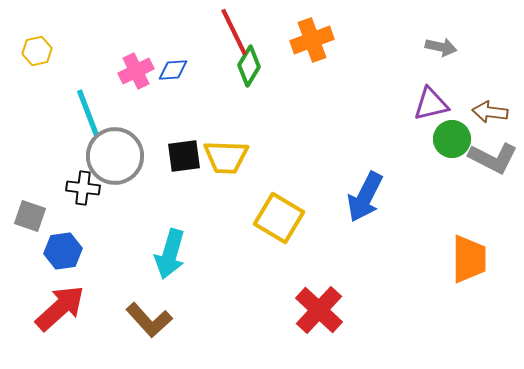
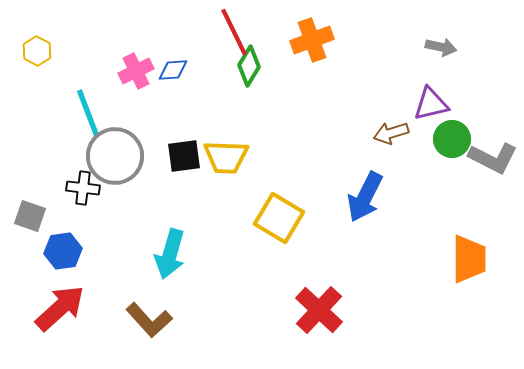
yellow hexagon: rotated 20 degrees counterclockwise
brown arrow: moved 99 px left, 21 px down; rotated 24 degrees counterclockwise
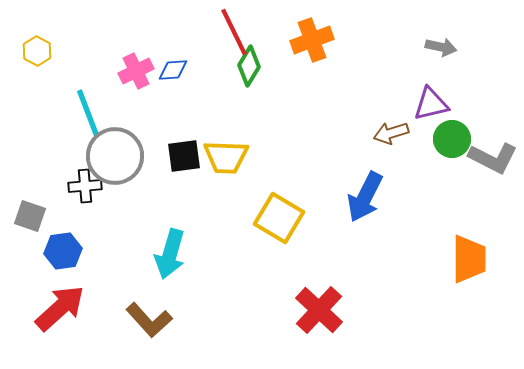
black cross: moved 2 px right, 2 px up; rotated 12 degrees counterclockwise
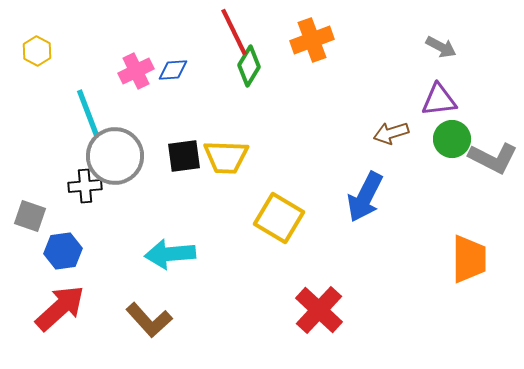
gray arrow: rotated 16 degrees clockwise
purple triangle: moved 8 px right, 4 px up; rotated 6 degrees clockwise
cyan arrow: rotated 69 degrees clockwise
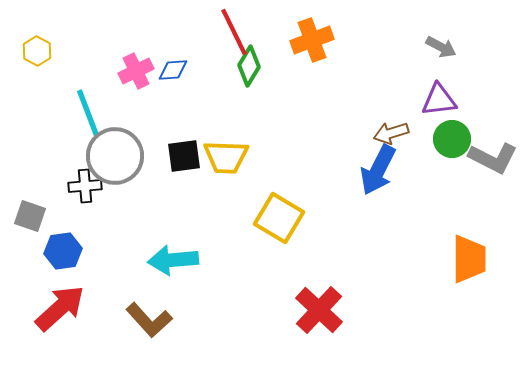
blue arrow: moved 13 px right, 27 px up
cyan arrow: moved 3 px right, 6 px down
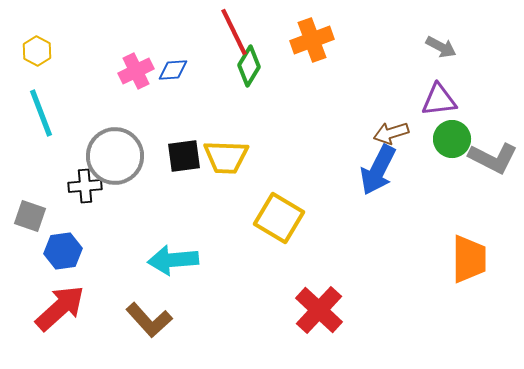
cyan line: moved 47 px left
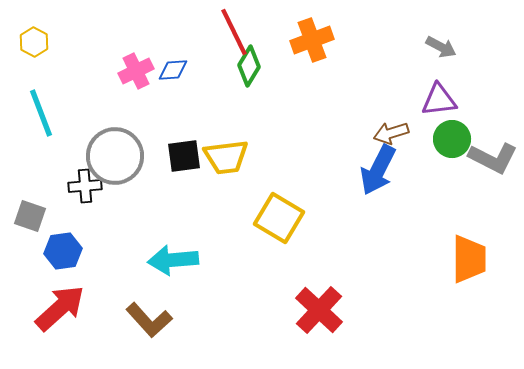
yellow hexagon: moved 3 px left, 9 px up
yellow trapezoid: rotated 9 degrees counterclockwise
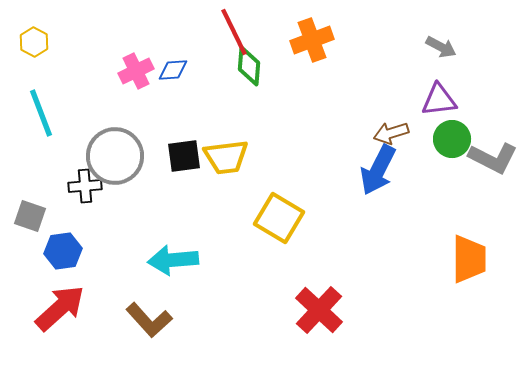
green diamond: rotated 27 degrees counterclockwise
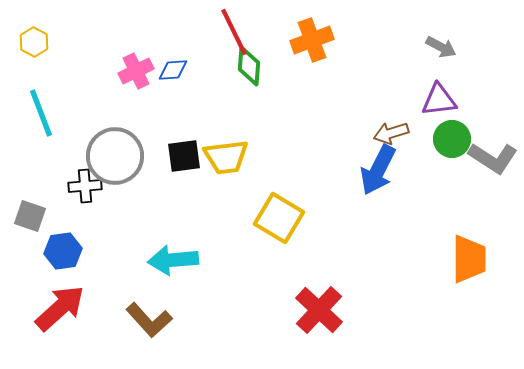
gray L-shape: rotated 6 degrees clockwise
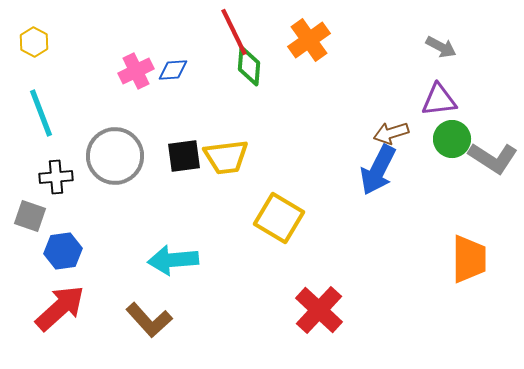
orange cross: moved 3 px left; rotated 15 degrees counterclockwise
black cross: moved 29 px left, 9 px up
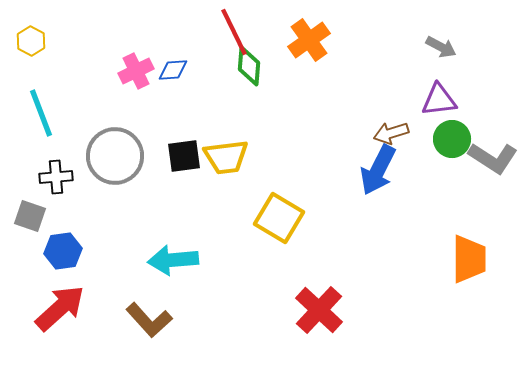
yellow hexagon: moved 3 px left, 1 px up
